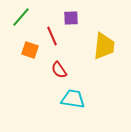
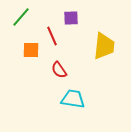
orange square: moved 1 px right; rotated 18 degrees counterclockwise
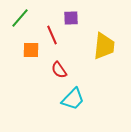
green line: moved 1 px left, 1 px down
red line: moved 1 px up
cyan trapezoid: rotated 125 degrees clockwise
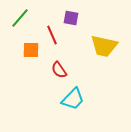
purple square: rotated 14 degrees clockwise
yellow trapezoid: rotated 96 degrees clockwise
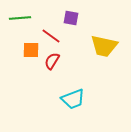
green line: rotated 45 degrees clockwise
red line: moved 1 px left, 1 px down; rotated 30 degrees counterclockwise
red semicircle: moved 7 px left, 9 px up; rotated 66 degrees clockwise
cyan trapezoid: rotated 25 degrees clockwise
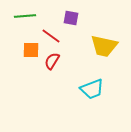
green line: moved 5 px right, 2 px up
cyan trapezoid: moved 19 px right, 10 px up
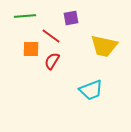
purple square: rotated 21 degrees counterclockwise
orange square: moved 1 px up
cyan trapezoid: moved 1 px left, 1 px down
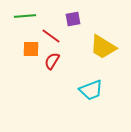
purple square: moved 2 px right, 1 px down
yellow trapezoid: moved 1 px left, 1 px down; rotated 20 degrees clockwise
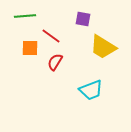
purple square: moved 10 px right; rotated 21 degrees clockwise
orange square: moved 1 px left, 1 px up
red semicircle: moved 3 px right, 1 px down
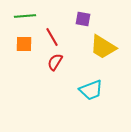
red line: moved 1 px right, 1 px down; rotated 24 degrees clockwise
orange square: moved 6 px left, 4 px up
